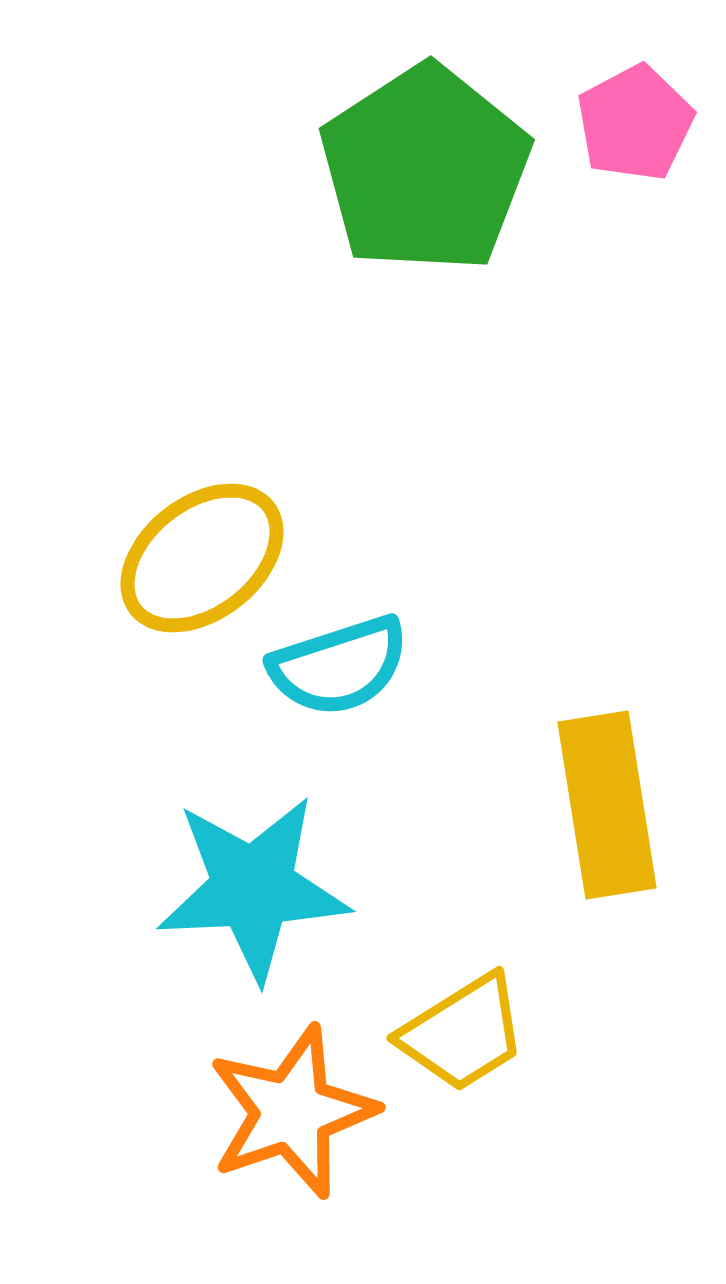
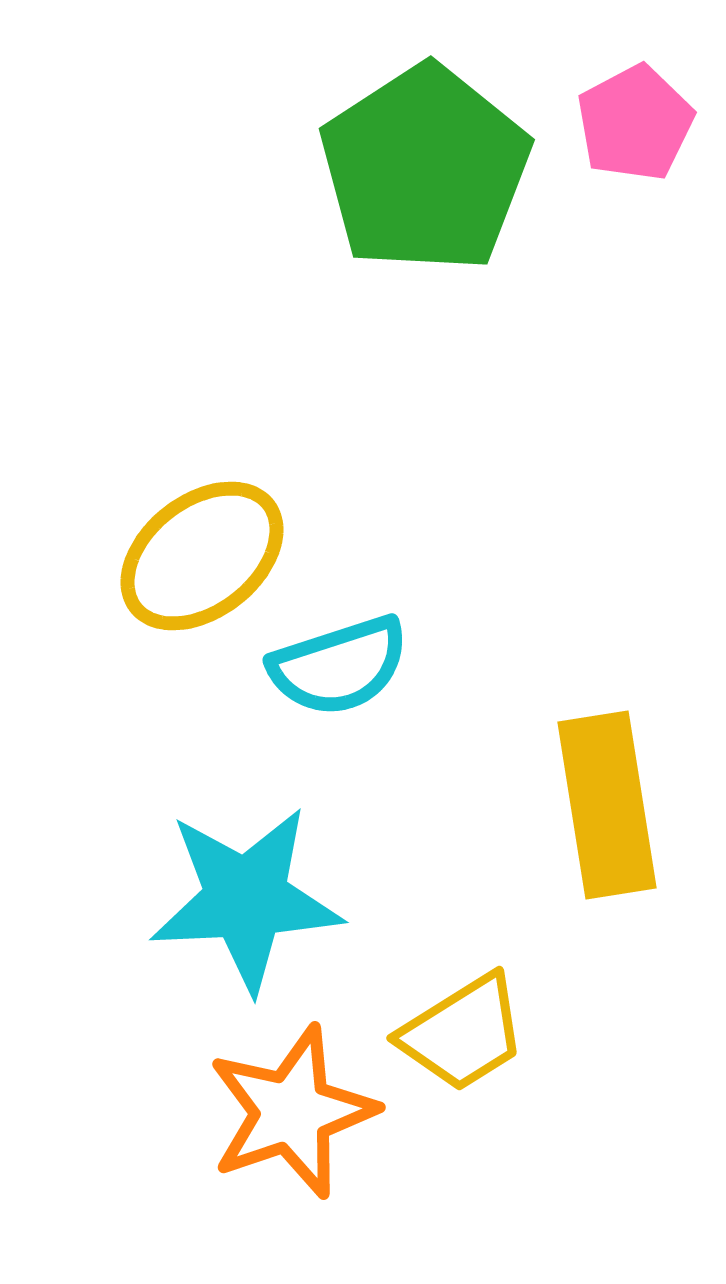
yellow ellipse: moved 2 px up
cyan star: moved 7 px left, 11 px down
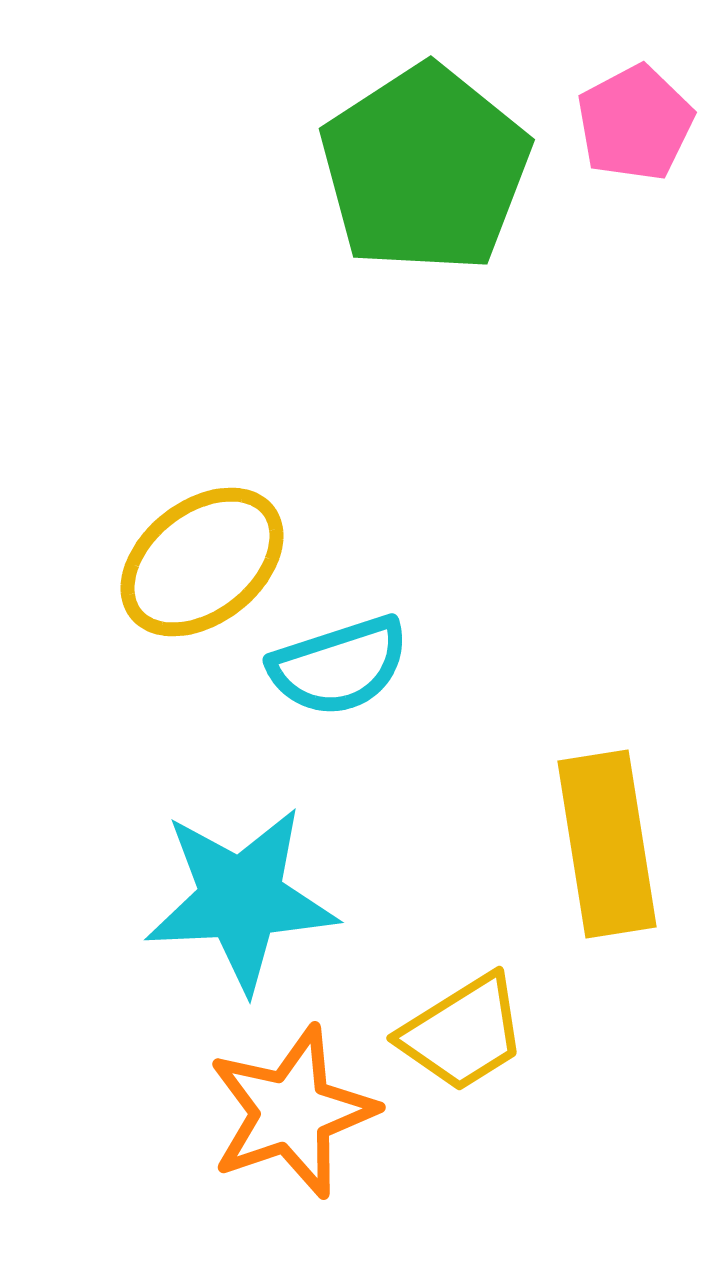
yellow ellipse: moved 6 px down
yellow rectangle: moved 39 px down
cyan star: moved 5 px left
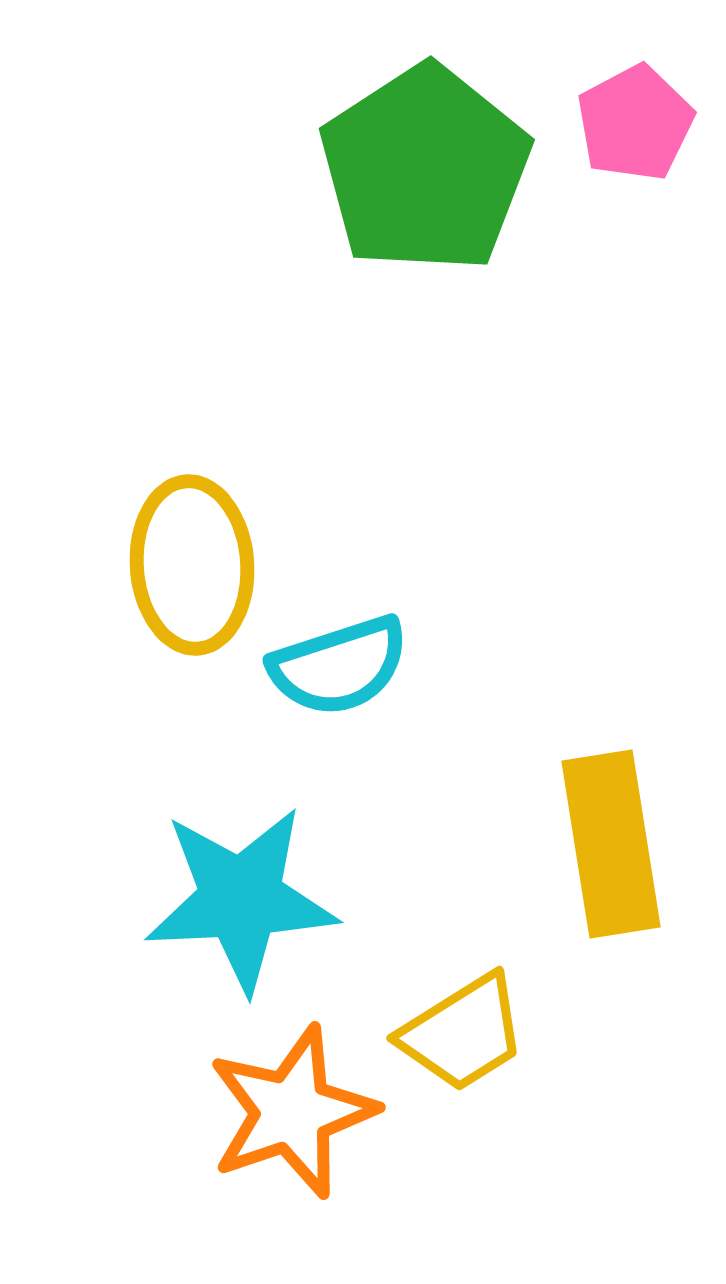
yellow ellipse: moved 10 px left, 3 px down; rotated 56 degrees counterclockwise
yellow rectangle: moved 4 px right
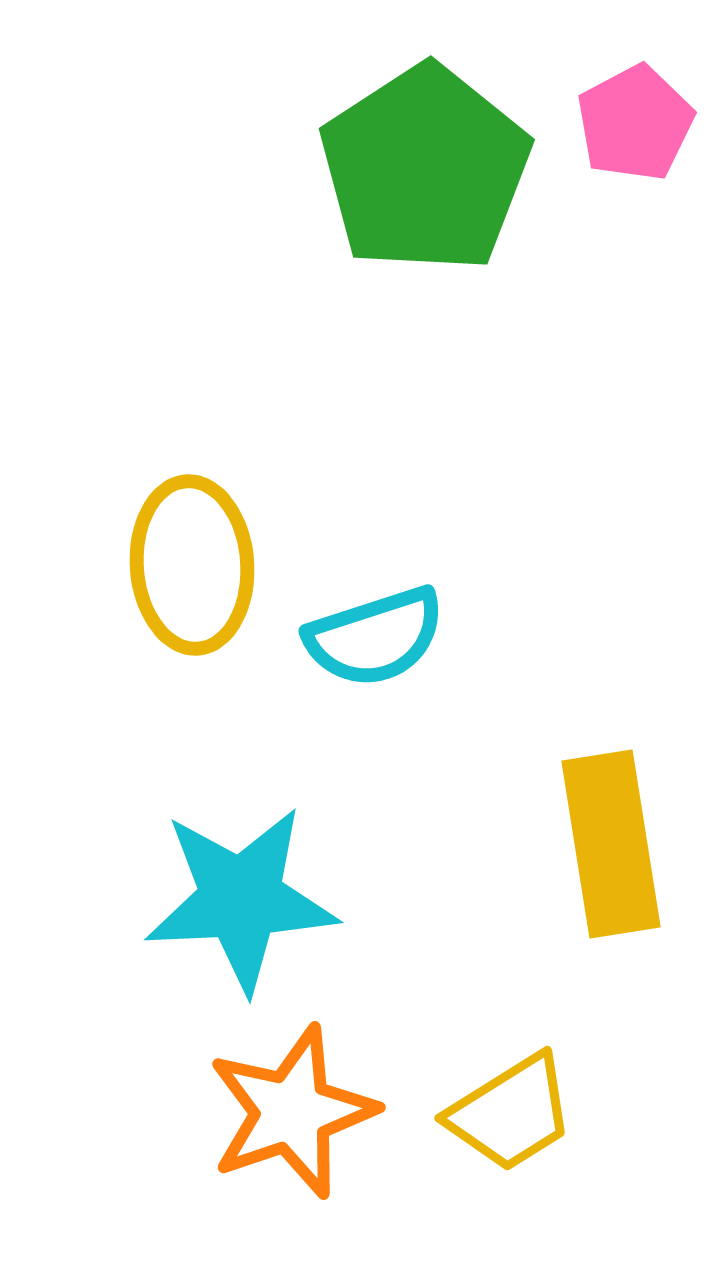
cyan semicircle: moved 36 px right, 29 px up
yellow trapezoid: moved 48 px right, 80 px down
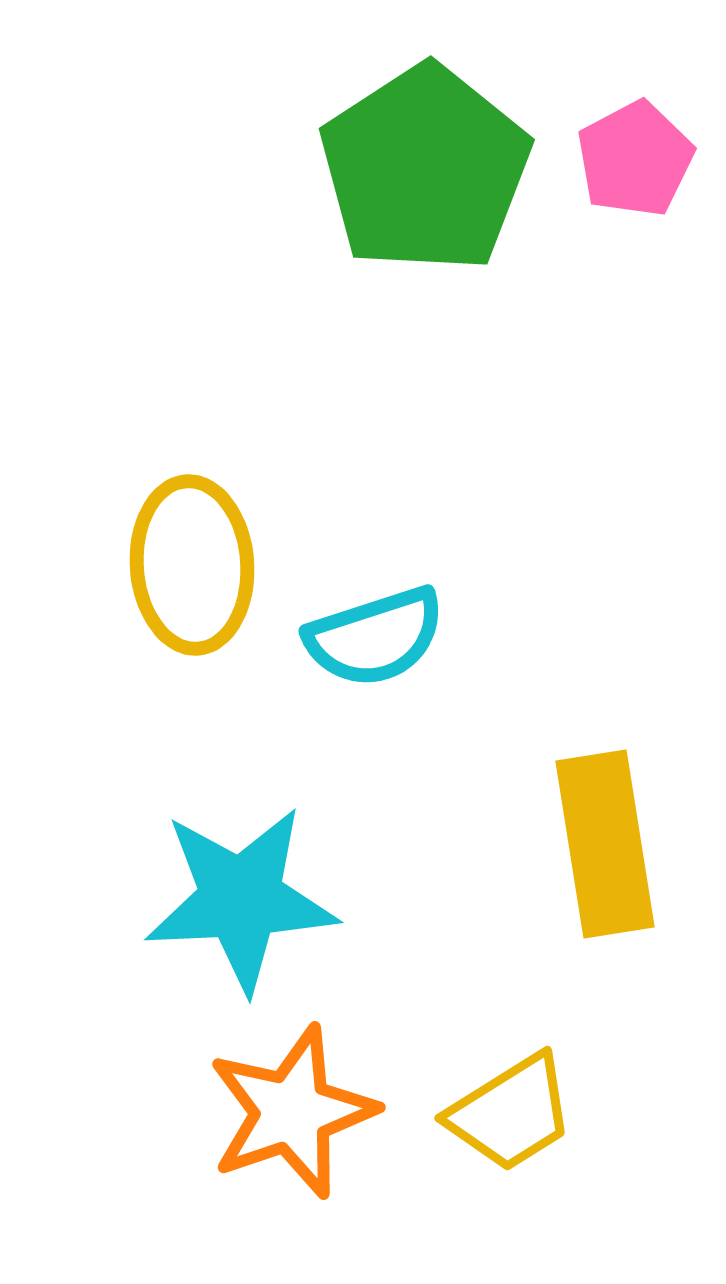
pink pentagon: moved 36 px down
yellow rectangle: moved 6 px left
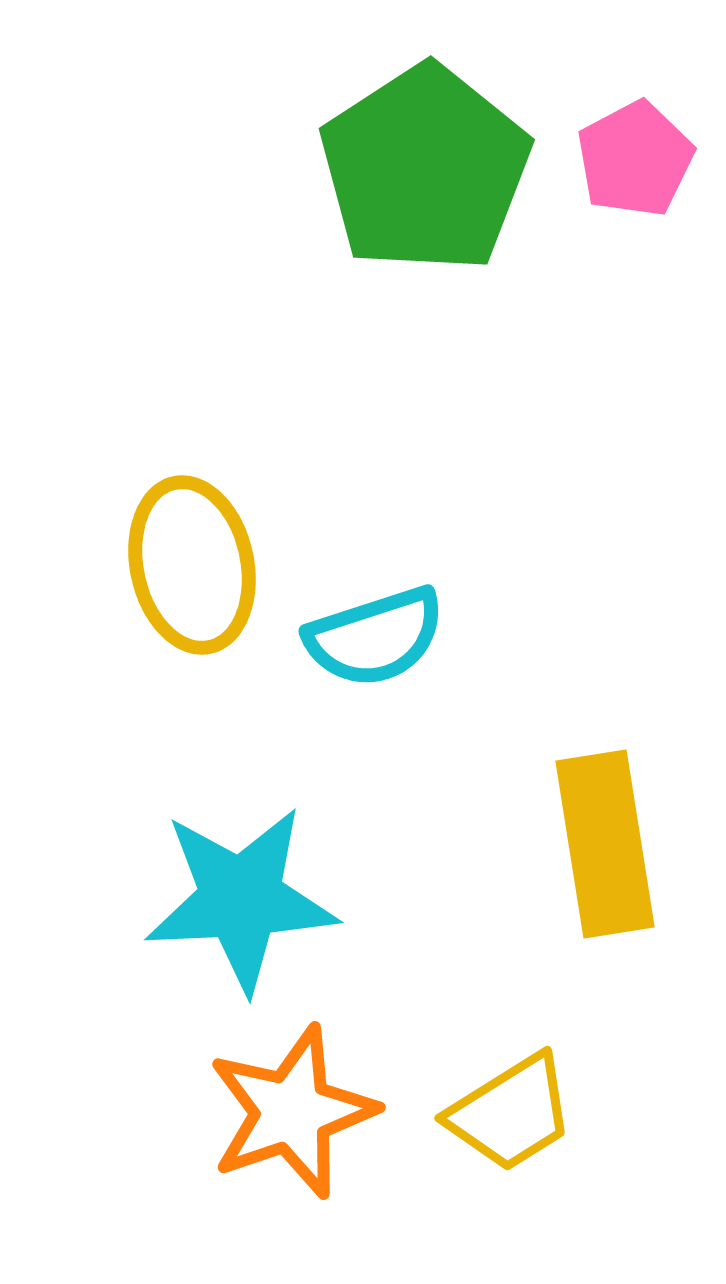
yellow ellipse: rotated 8 degrees counterclockwise
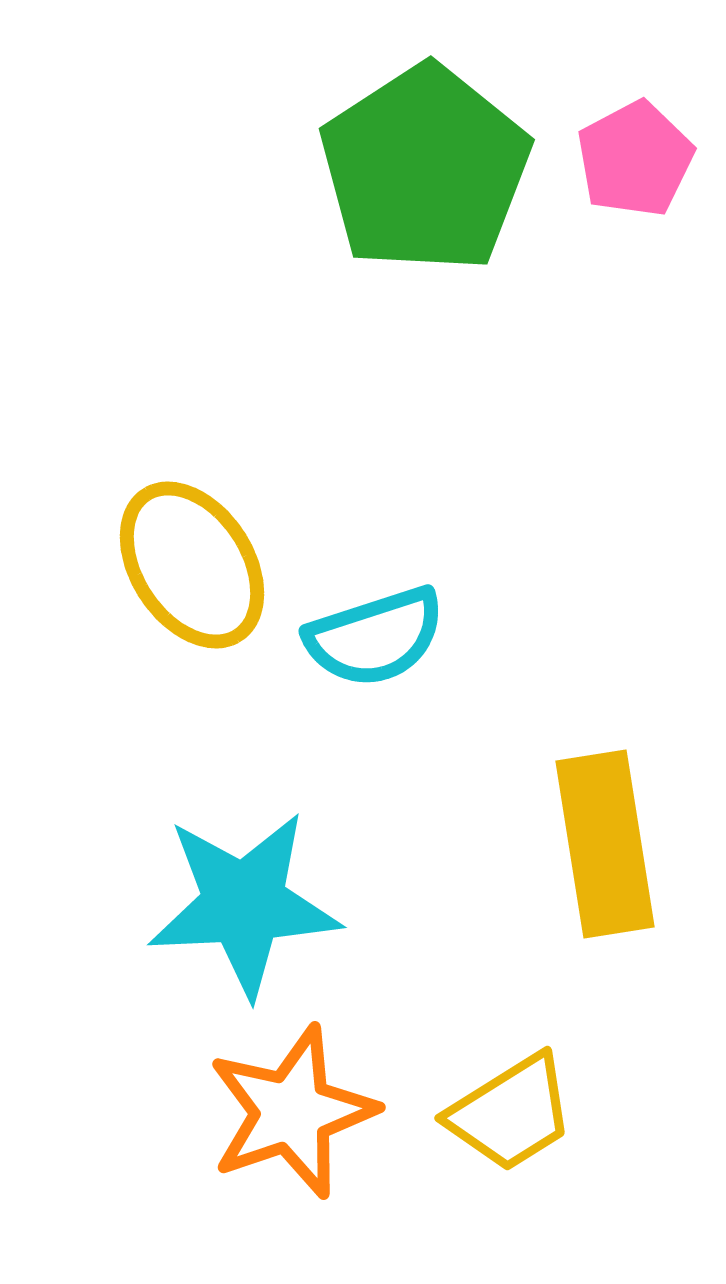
yellow ellipse: rotated 21 degrees counterclockwise
cyan star: moved 3 px right, 5 px down
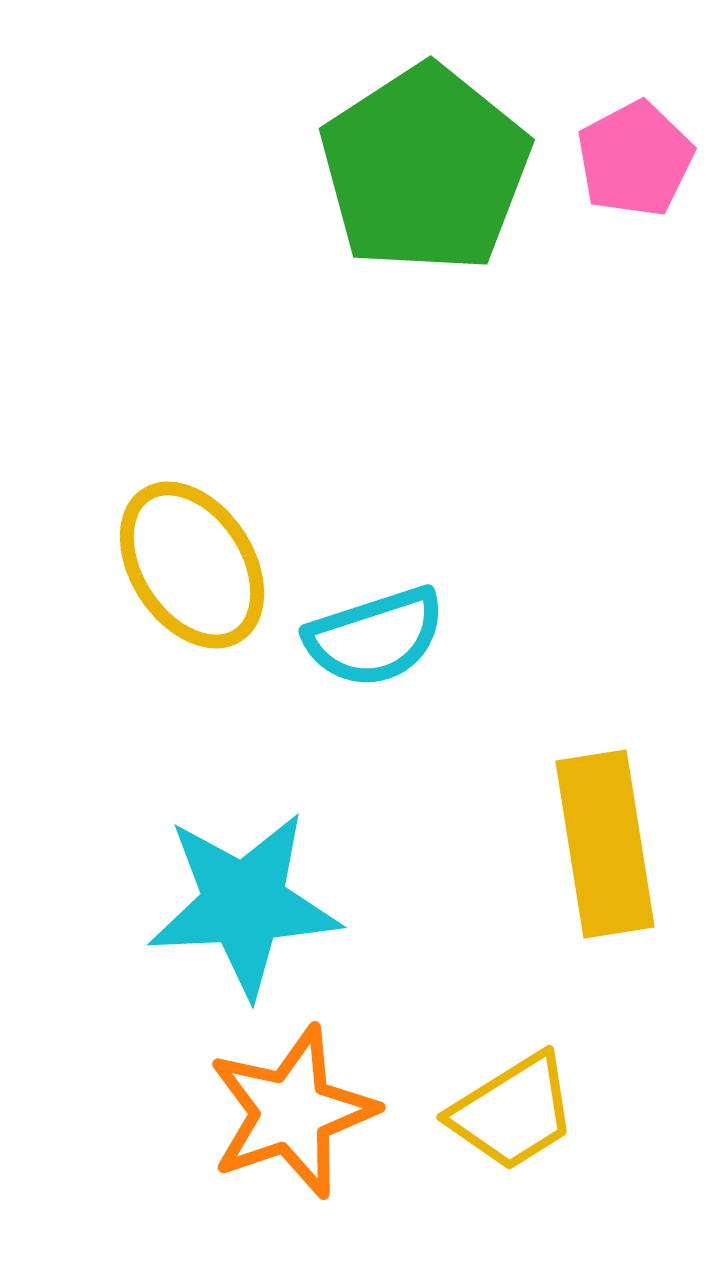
yellow trapezoid: moved 2 px right, 1 px up
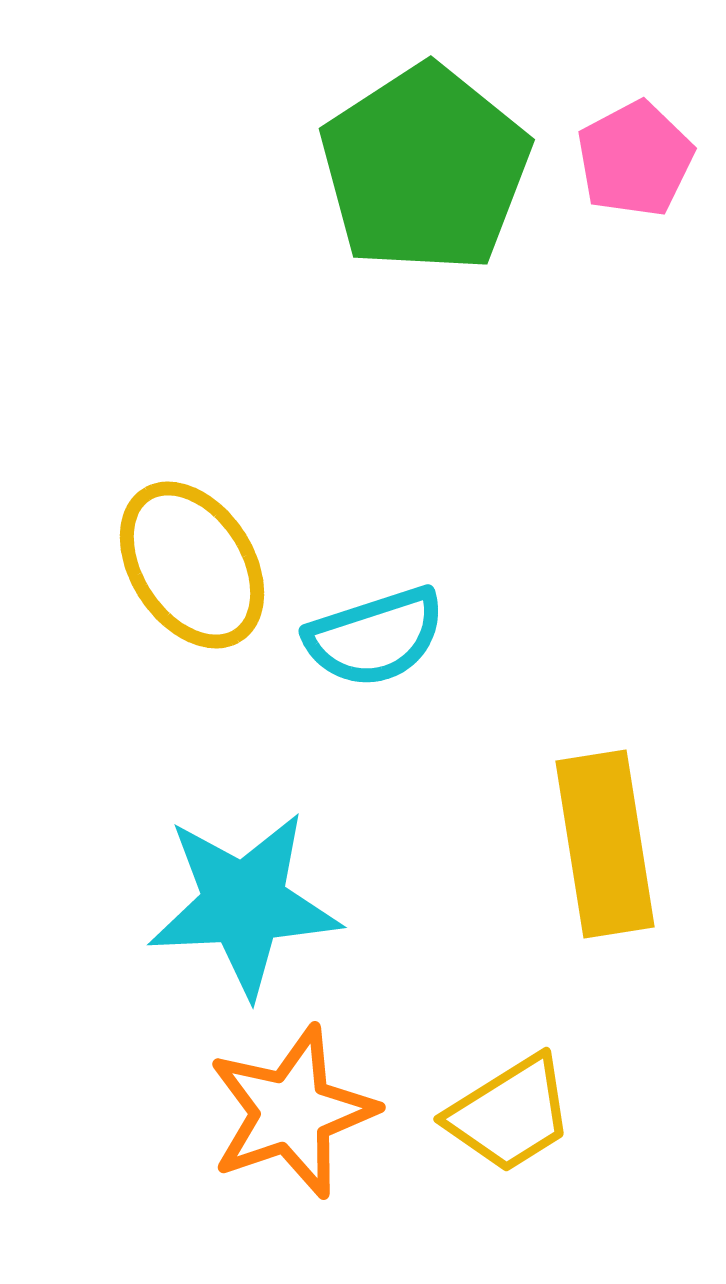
yellow trapezoid: moved 3 px left, 2 px down
